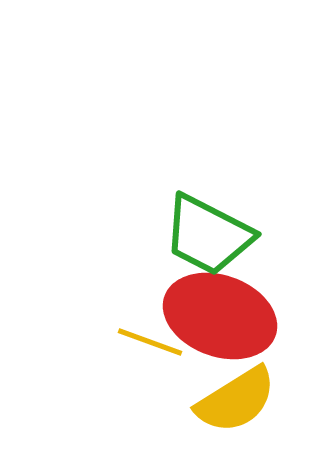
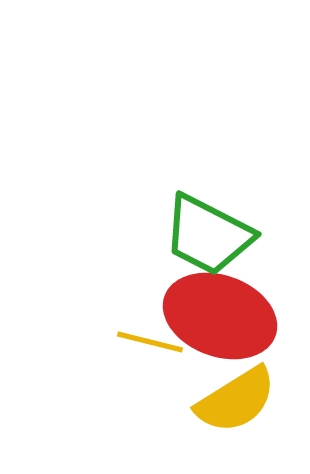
yellow line: rotated 6 degrees counterclockwise
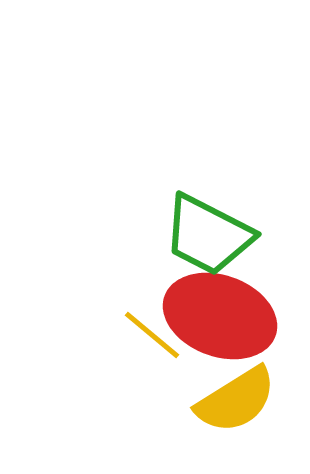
yellow line: moved 2 px right, 7 px up; rotated 26 degrees clockwise
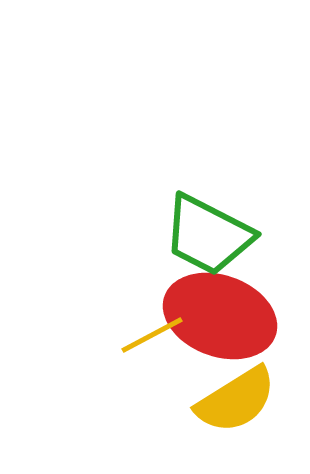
yellow line: rotated 68 degrees counterclockwise
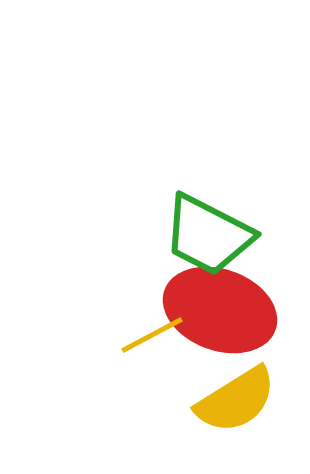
red ellipse: moved 6 px up
